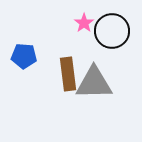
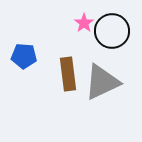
gray triangle: moved 8 px right, 1 px up; rotated 24 degrees counterclockwise
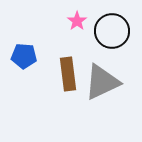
pink star: moved 7 px left, 2 px up
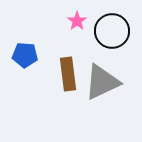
blue pentagon: moved 1 px right, 1 px up
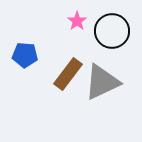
brown rectangle: rotated 44 degrees clockwise
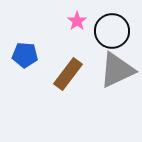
gray triangle: moved 15 px right, 12 px up
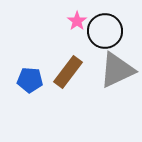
black circle: moved 7 px left
blue pentagon: moved 5 px right, 25 px down
brown rectangle: moved 2 px up
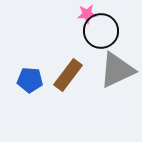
pink star: moved 10 px right, 7 px up; rotated 30 degrees clockwise
black circle: moved 4 px left
brown rectangle: moved 3 px down
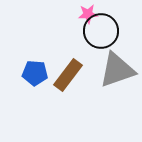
pink star: moved 1 px right
gray triangle: rotated 6 degrees clockwise
blue pentagon: moved 5 px right, 7 px up
